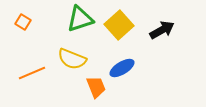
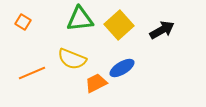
green triangle: rotated 12 degrees clockwise
orange trapezoid: moved 4 px up; rotated 95 degrees counterclockwise
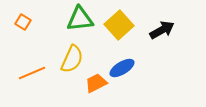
yellow semicircle: rotated 88 degrees counterclockwise
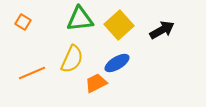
blue ellipse: moved 5 px left, 5 px up
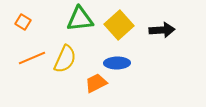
black arrow: rotated 25 degrees clockwise
yellow semicircle: moved 7 px left
blue ellipse: rotated 30 degrees clockwise
orange line: moved 15 px up
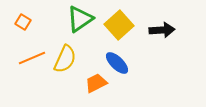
green triangle: rotated 28 degrees counterclockwise
blue ellipse: rotated 45 degrees clockwise
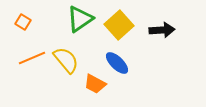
yellow semicircle: moved 1 px right, 1 px down; rotated 64 degrees counterclockwise
orange trapezoid: moved 1 px left, 1 px down; rotated 125 degrees counterclockwise
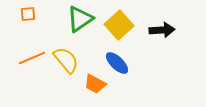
orange square: moved 5 px right, 8 px up; rotated 35 degrees counterclockwise
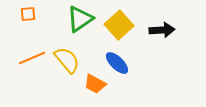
yellow semicircle: moved 1 px right
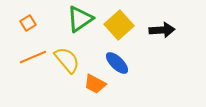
orange square: moved 9 px down; rotated 28 degrees counterclockwise
orange line: moved 1 px right, 1 px up
